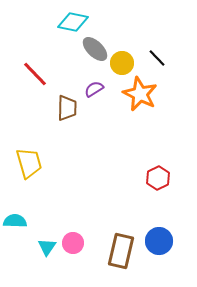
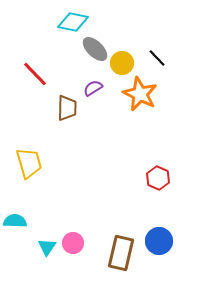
purple semicircle: moved 1 px left, 1 px up
red hexagon: rotated 10 degrees counterclockwise
brown rectangle: moved 2 px down
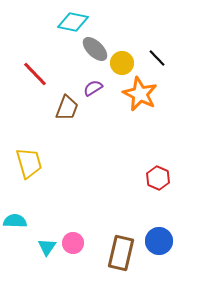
brown trapezoid: rotated 20 degrees clockwise
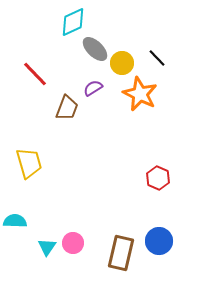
cyan diamond: rotated 36 degrees counterclockwise
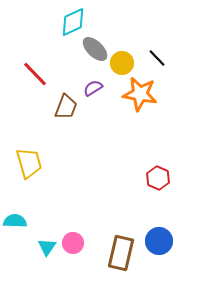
orange star: rotated 16 degrees counterclockwise
brown trapezoid: moved 1 px left, 1 px up
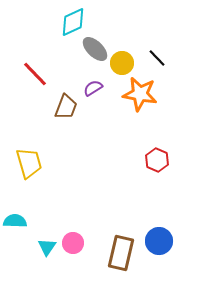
red hexagon: moved 1 px left, 18 px up
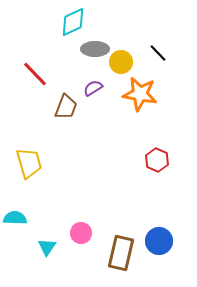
gray ellipse: rotated 44 degrees counterclockwise
black line: moved 1 px right, 5 px up
yellow circle: moved 1 px left, 1 px up
cyan semicircle: moved 3 px up
pink circle: moved 8 px right, 10 px up
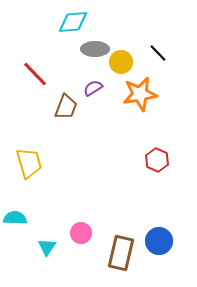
cyan diamond: rotated 20 degrees clockwise
orange star: rotated 20 degrees counterclockwise
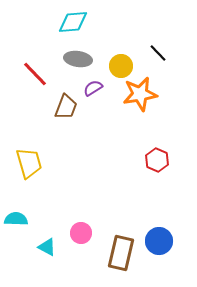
gray ellipse: moved 17 px left, 10 px down; rotated 8 degrees clockwise
yellow circle: moved 4 px down
cyan semicircle: moved 1 px right, 1 px down
cyan triangle: rotated 36 degrees counterclockwise
